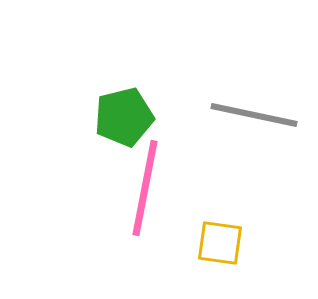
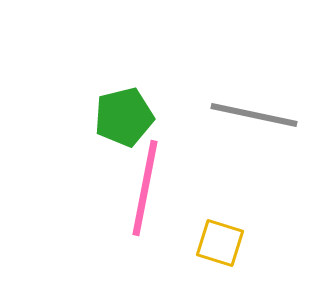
yellow square: rotated 9 degrees clockwise
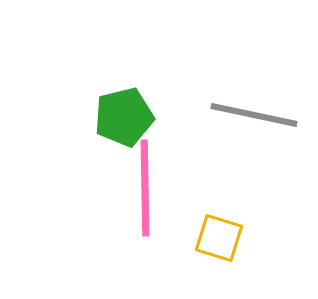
pink line: rotated 12 degrees counterclockwise
yellow square: moved 1 px left, 5 px up
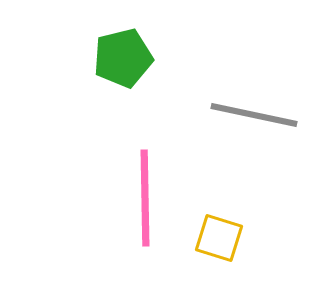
green pentagon: moved 1 px left, 59 px up
pink line: moved 10 px down
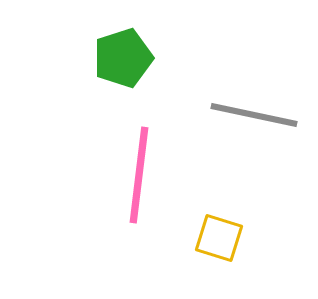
green pentagon: rotated 4 degrees counterclockwise
pink line: moved 6 px left, 23 px up; rotated 8 degrees clockwise
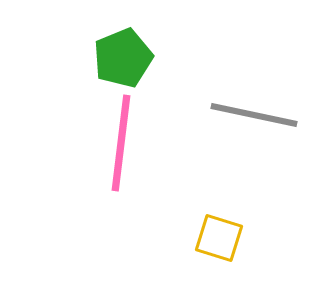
green pentagon: rotated 4 degrees counterclockwise
pink line: moved 18 px left, 32 px up
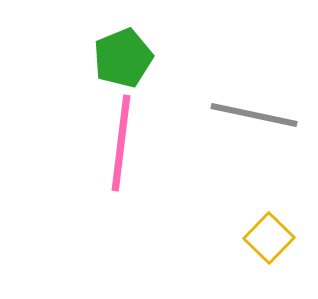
yellow square: moved 50 px right; rotated 27 degrees clockwise
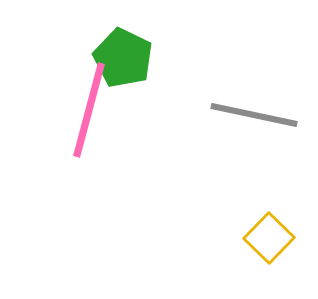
green pentagon: rotated 24 degrees counterclockwise
pink line: moved 32 px left, 33 px up; rotated 8 degrees clockwise
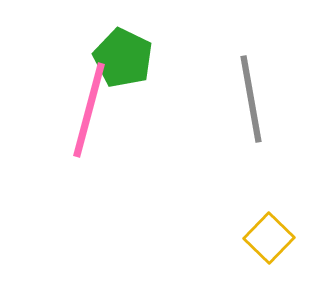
gray line: moved 3 px left, 16 px up; rotated 68 degrees clockwise
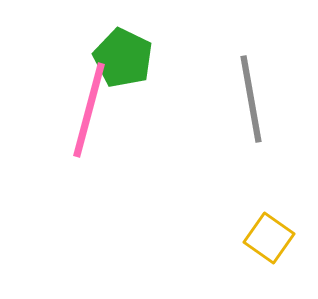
yellow square: rotated 9 degrees counterclockwise
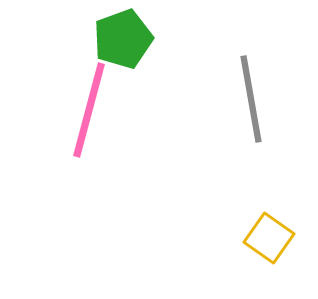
green pentagon: moved 19 px up; rotated 26 degrees clockwise
